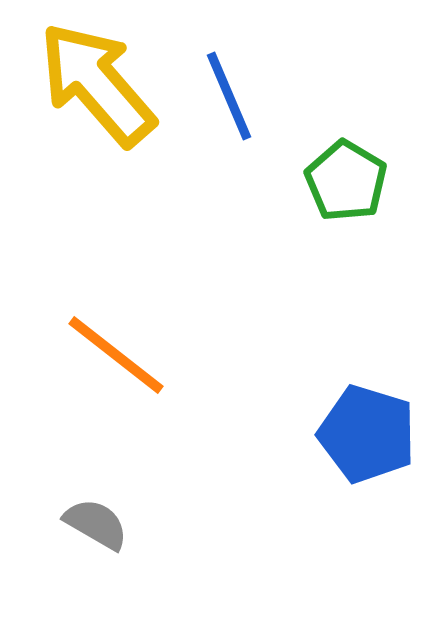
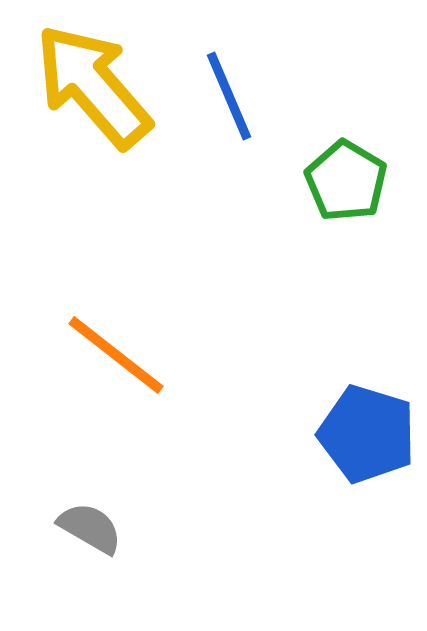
yellow arrow: moved 4 px left, 2 px down
gray semicircle: moved 6 px left, 4 px down
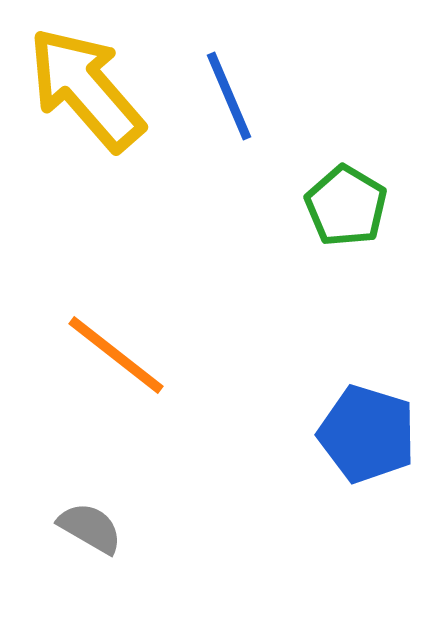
yellow arrow: moved 7 px left, 3 px down
green pentagon: moved 25 px down
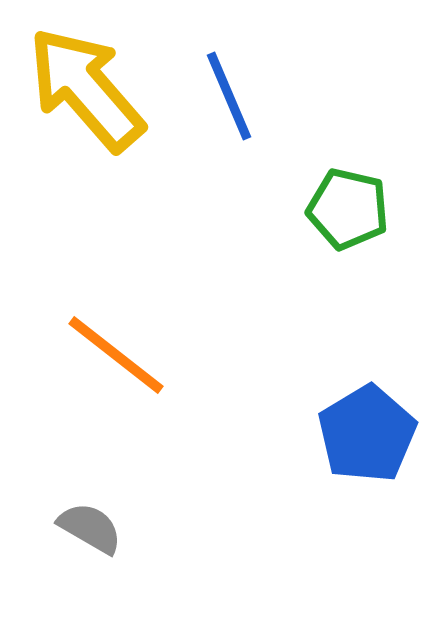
green pentagon: moved 2 px right, 3 px down; rotated 18 degrees counterclockwise
blue pentagon: rotated 24 degrees clockwise
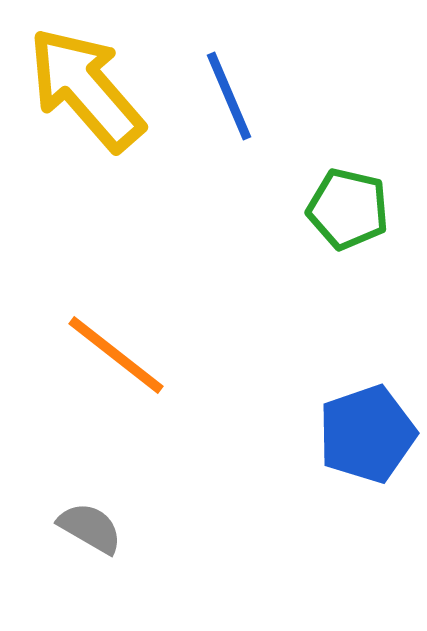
blue pentagon: rotated 12 degrees clockwise
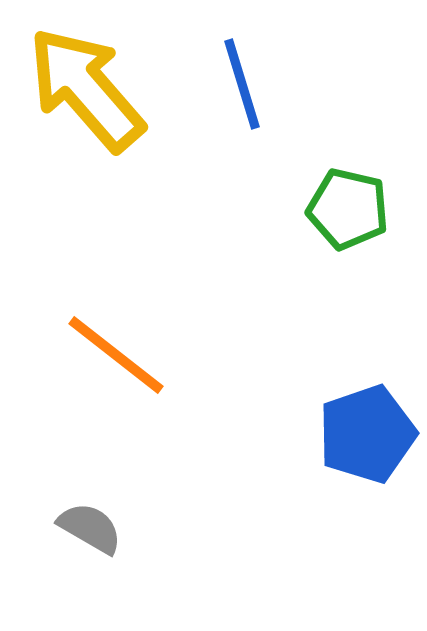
blue line: moved 13 px right, 12 px up; rotated 6 degrees clockwise
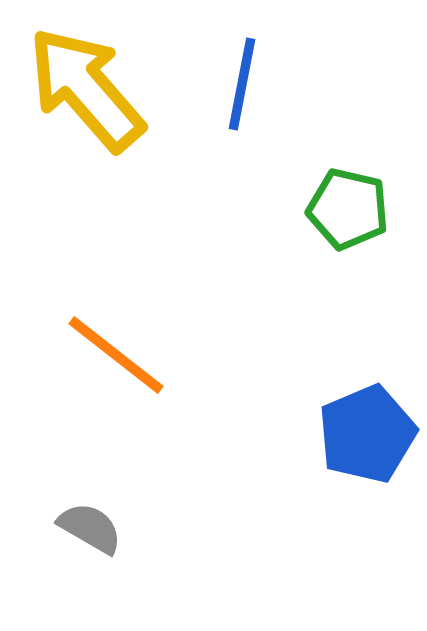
blue line: rotated 28 degrees clockwise
blue pentagon: rotated 4 degrees counterclockwise
